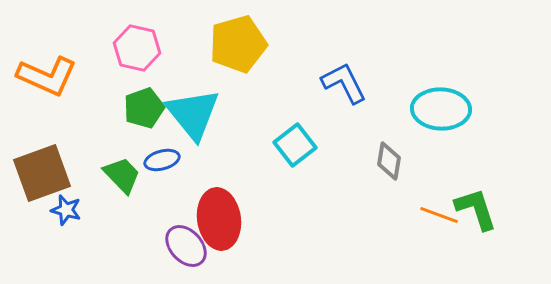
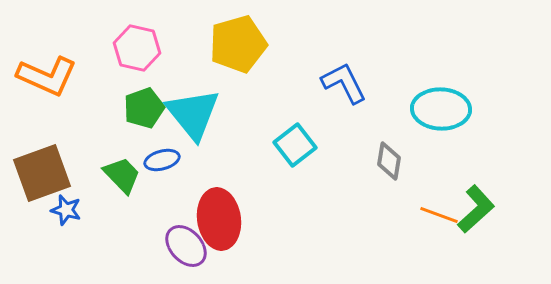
green L-shape: rotated 66 degrees clockwise
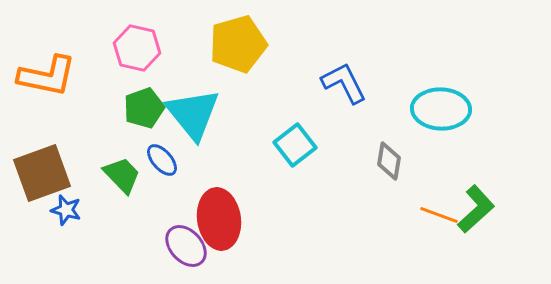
orange L-shape: rotated 12 degrees counterclockwise
blue ellipse: rotated 64 degrees clockwise
